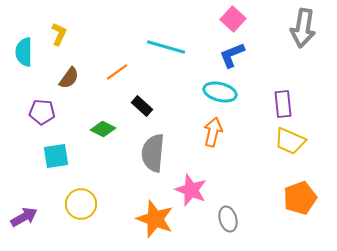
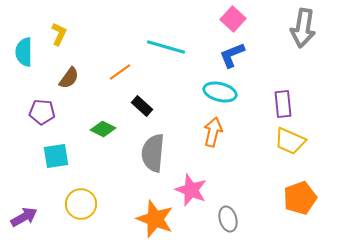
orange line: moved 3 px right
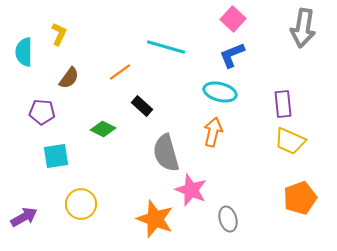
gray semicircle: moved 13 px right; rotated 21 degrees counterclockwise
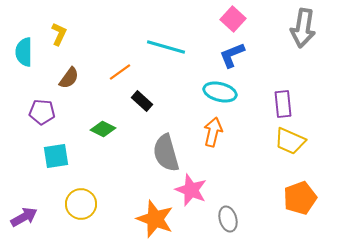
black rectangle: moved 5 px up
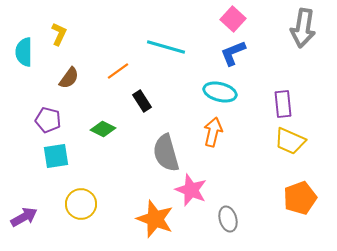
blue L-shape: moved 1 px right, 2 px up
orange line: moved 2 px left, 1 px up
black rectangle: rotated 15 degrees clockwise
purple pentagon: moved 6 px right, 8 px down; rotated 10 degrees clockwise
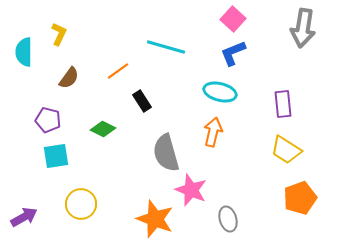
yellow trapezoid: moved 4 px left, 9 px down; rotated 8 degrees clockwise
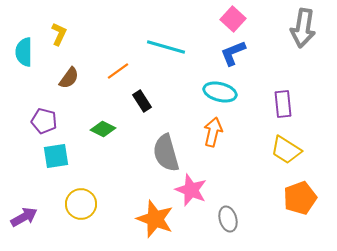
purple pentagon: moved 4 px left, 1 px down
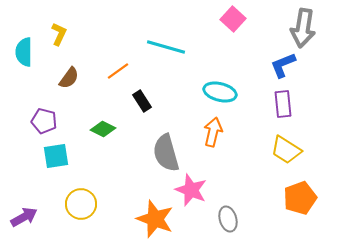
blue L-shape: moved 50 px right, 12 px down
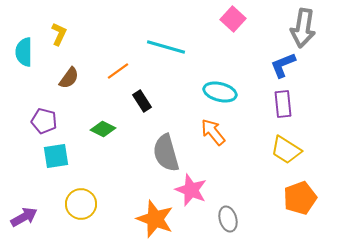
orange arrow: rotated 52 degrees counterclockwise
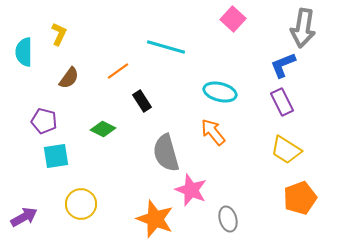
purple rectangle: moved 1 px left, 2 px up; rotated 20 degrees counterclockwise
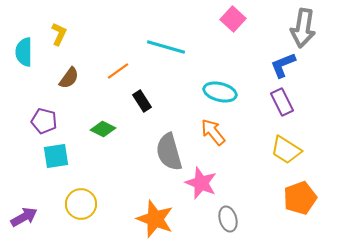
gray semicircle: moved 3 px right, 1 px up
pink star: moved 10 px right, 7 px up
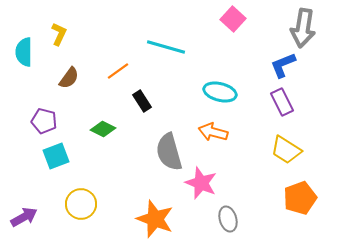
orange arrow: rotated 36 degrees counterclockwise
cyan square: rotated 12 degrees counterclockwise
